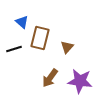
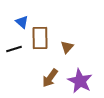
brown rectangle: rotated 15 degrees counterclockwise
purple star: rotated 20 degrees clockwise
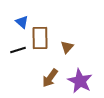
black line: moved 4 px right, 1 px down
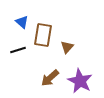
brown rectangle: moved 3 px right, 3 px up; rotated 10 degrees clockwise
brown arrow: rotated 12 degrees clockwise
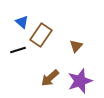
brown rectangle: moved 2 px left; rotated 25 degrees clockwise
brown triangle: moved 9 px right, 1 px up
purple star: rotated 25 degrees clockwise
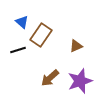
brown triangle: rotated 24 degrees clockwise
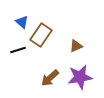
purple star: moved 4 px up; rotated 10 degrees clockwise
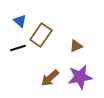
blue triangle: moved 2 px left, 1 px up
black line: moved 2 px up
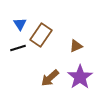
blue triangle: moved 3 px down; rotated 16 degrees clockwise
purple star: rotated 25 degrees counterclockwise
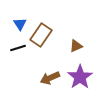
brown arrow: rotated 18 degrees clockwise
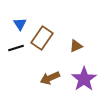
brown rectangle: moved 1 px right, 3 px down
black line: moved 2 px left
purple star: moved 4 px right, 2 px down
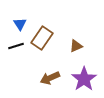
black line: moved 2 px up
